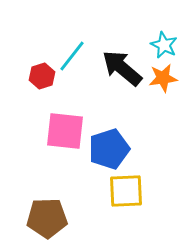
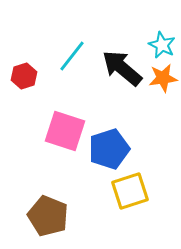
cyan star: moved 2 px left
red hexagon: moved 18 px left
pink square: rotated 12 degrees clockwise
yellow square: moved 4 px right; rotated 15 degrees counterclockwise
brown pentagon: moved 1 px right, 2 px up; rotated 24 degrees clockwise
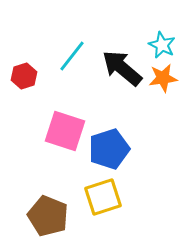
yellow square: moved 27 px left, 6 px down
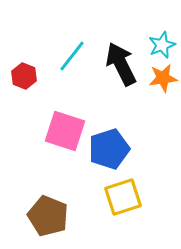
cyan star: rotated 24 degrees clockwise
black arrow: moved 1 px left, 4 px up; rotated 24 degrees clockwise
red hexagon: rotated 20 degrees counterclockwise
yellow square: moved 20 px right
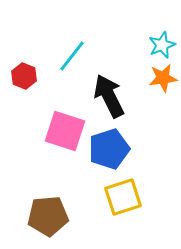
black arrow: moved 12 px left, 32 px down
brown pentagon: rotated 27 degrees counterclockwise
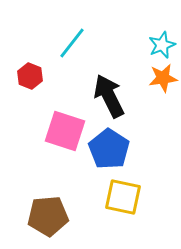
cyan line: moved 13 px up
red hexagon: moved 6 px right
blue pentagon: rotated 21 degrees counterclockwise
yellow square: rotated 30 degrees clockwise
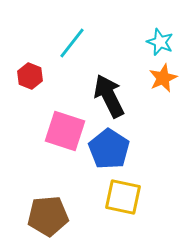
cyan star: moved 2 px left, 3 px up; rotated 28 degrees counterclockwise
orange star: rotated 16 degrees counterclockwise
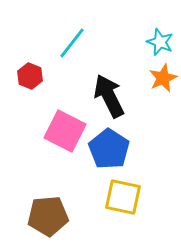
pink square: rotated 9 degrees clockwise
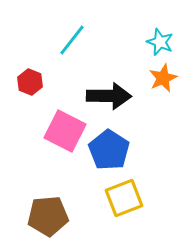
cyan line: moved 3 px up
red hexagon: moved 6 px down
black arrow: rotated 117 degrees clockwise
blue pentagon: moved 1 px down
yellow square: moved 1 px right, 1 px down; rotated 33 degrees counterclockwise
